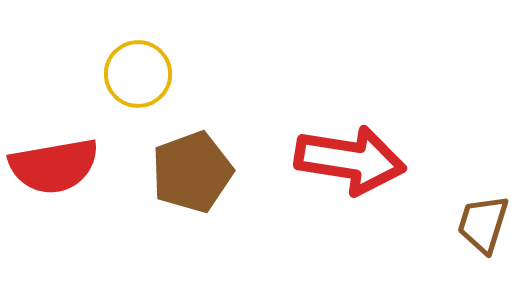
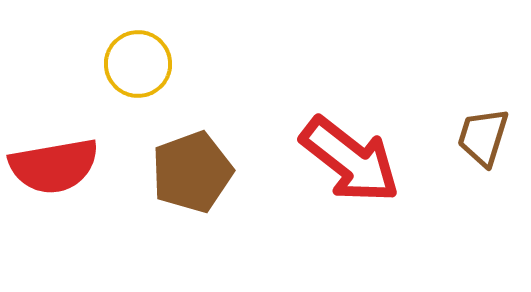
yellow circle: moved 10 px up
red arrow: rotated 29 degrees clockwise
brown trapezoid: moved 87 px up
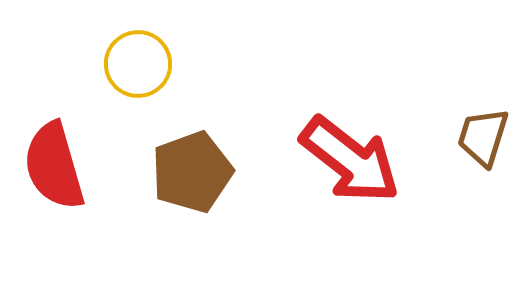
red semicircle: rotated 84 degrees clockwise
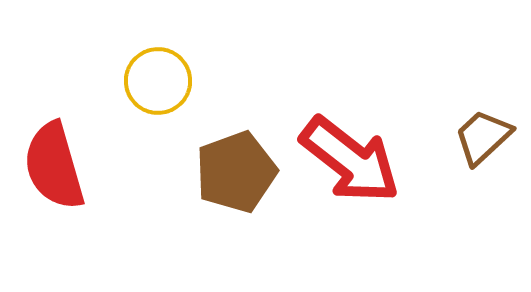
yellow circle: moved 20 px right, 17 px down
brown trapezoid: rotated 30 degrees clockwise
brown pentagon: moved 44 px right
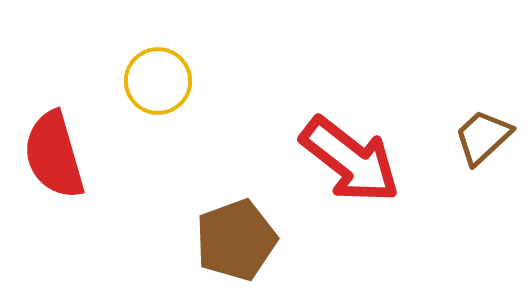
red semicircle: moved 11 px up
brown pentagon: moved 68 px down
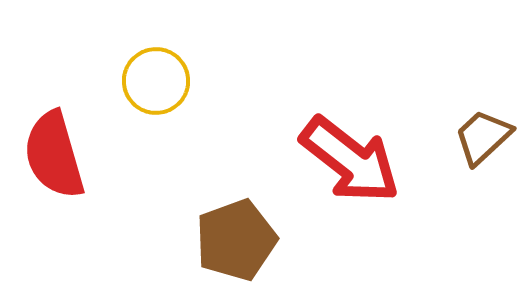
yellow circle: moved 2 px left
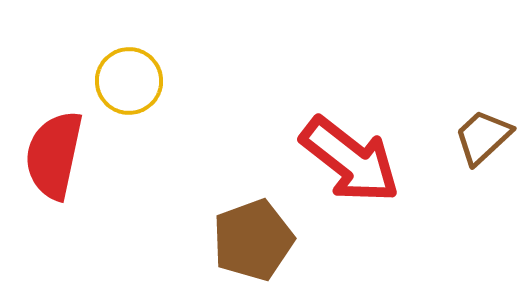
yellow circle: moved 27 px left
red semicircle: rotated 28 degrees clockwise
brown pentagon: moved 17 px right
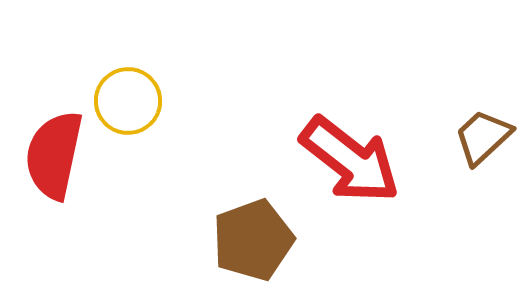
yellow circle: moved 1 px left, 20 px down
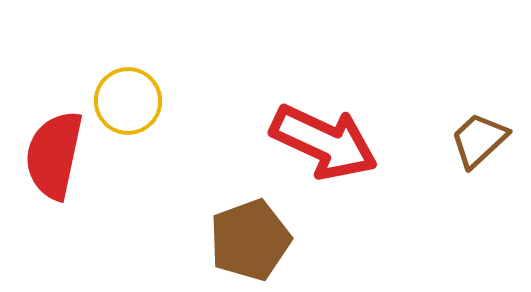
brown trapezoid: moved 4 px left, 3 px down
red arrow: moved 26 px left, 18 px up; rotated 13 degrees counterclockwise
brown pentagon: moved 3 px left
